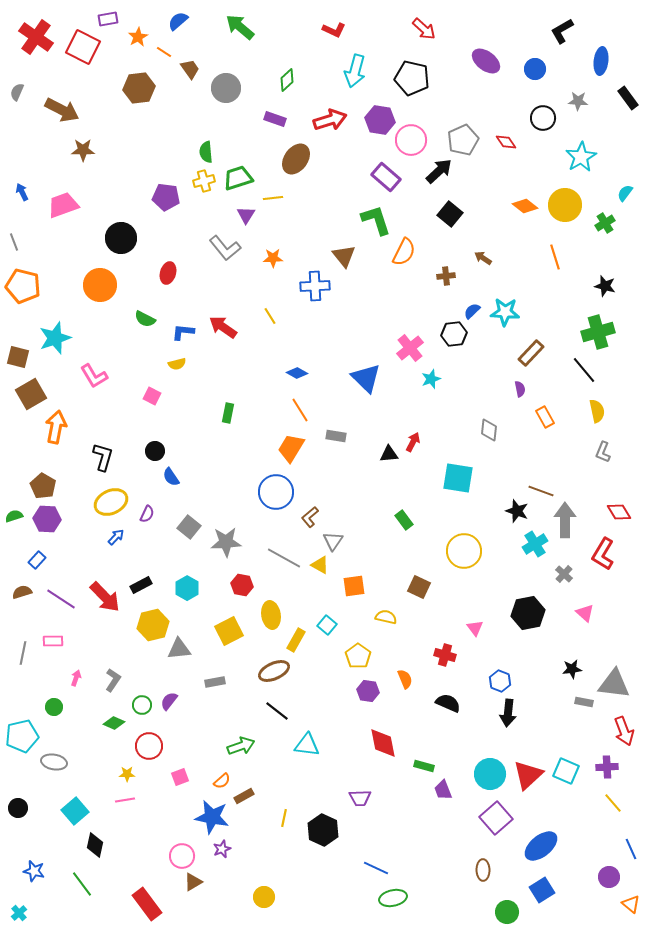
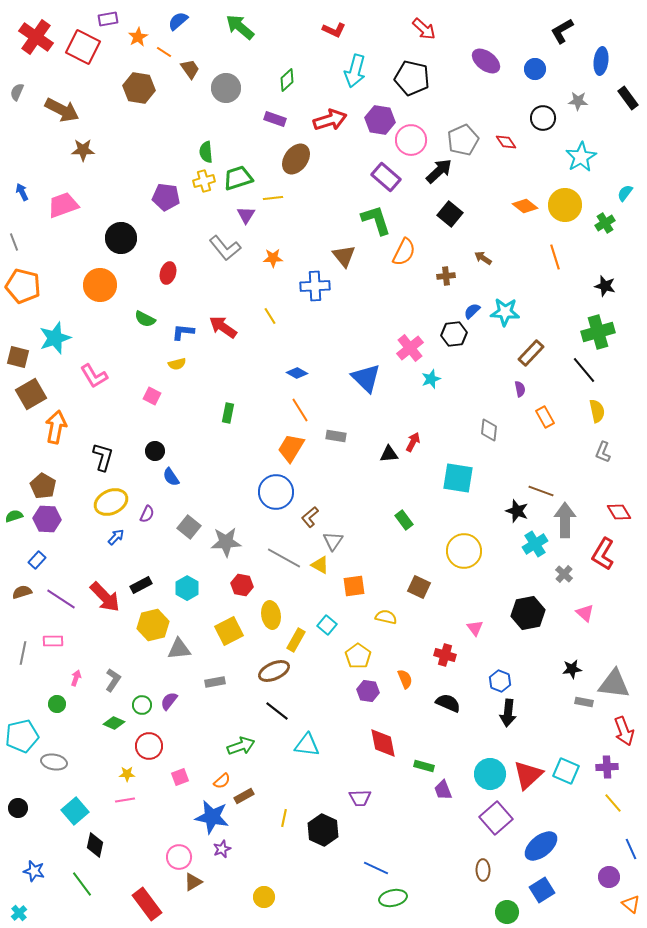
brown hexagon at (139, 88): rotated 16 degrees clockwise
green circle at (54, 707): moved 3 px right, 3 px up
pink circle at (182, 856): moved 3 px left, 1 px down
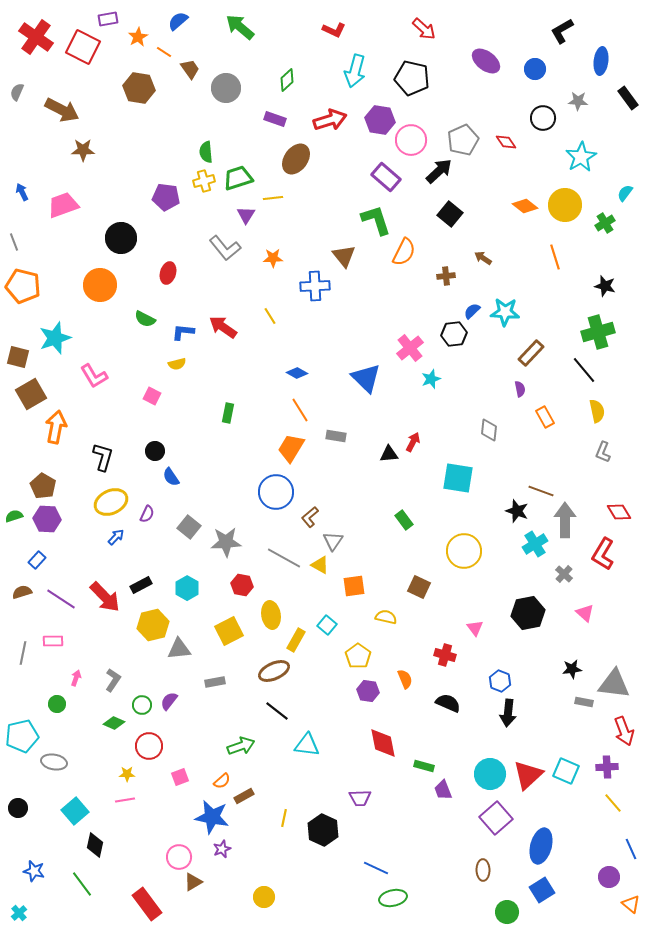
blue ellipse at (541, 846): rotated 36 degrees counterclockwise
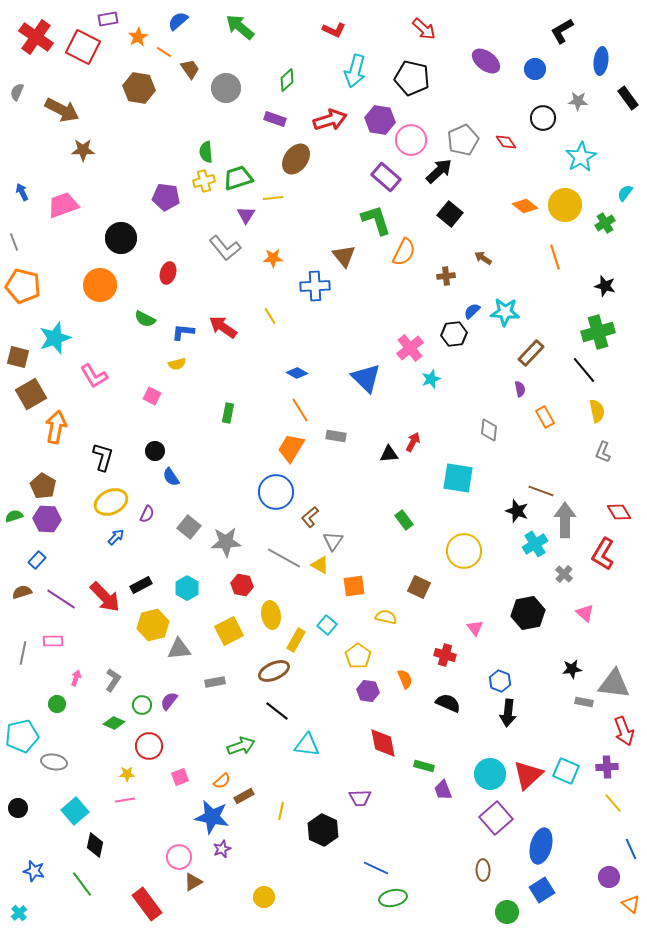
yellow line at (284, 818): moved 3 px left, 7 px up
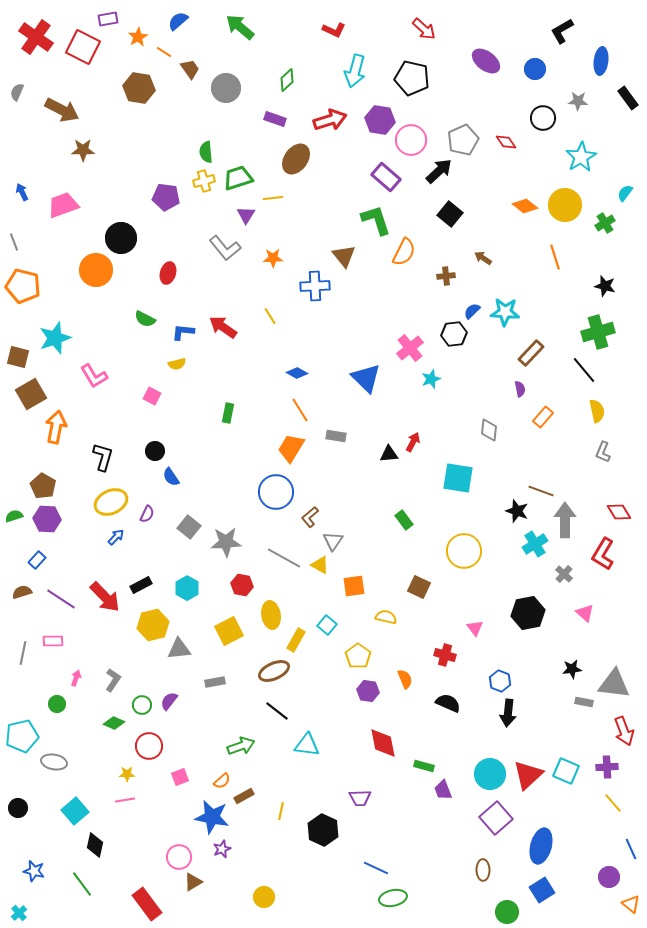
orange circle at (100, 285): moved 4 px left, 15 px up
orange rectangle at (545, 417): moved 2 px left; rotated 70 degrees clockwise
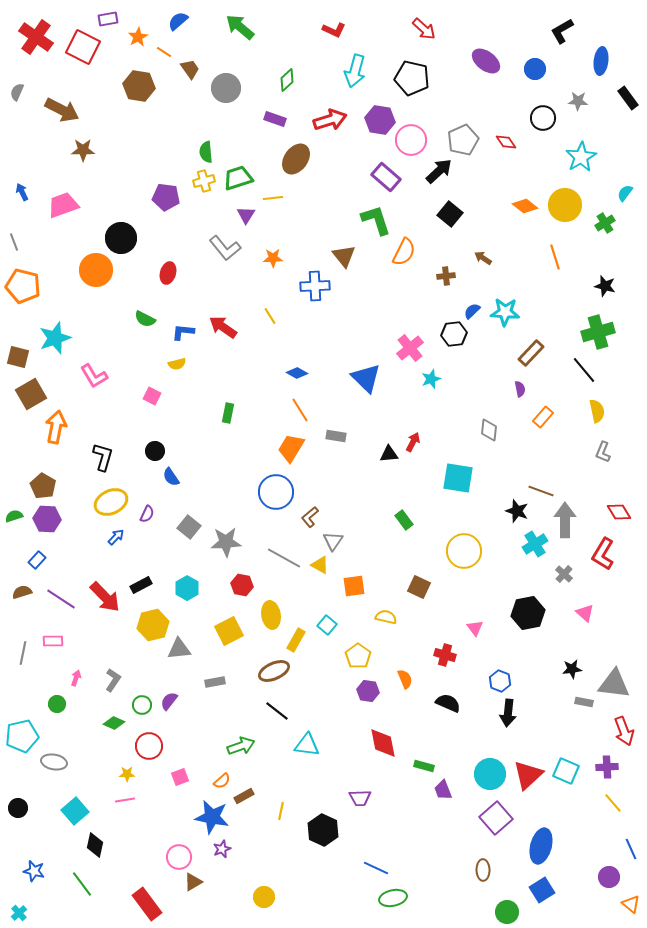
brown hexagon at (139, 88): moved 2 px up
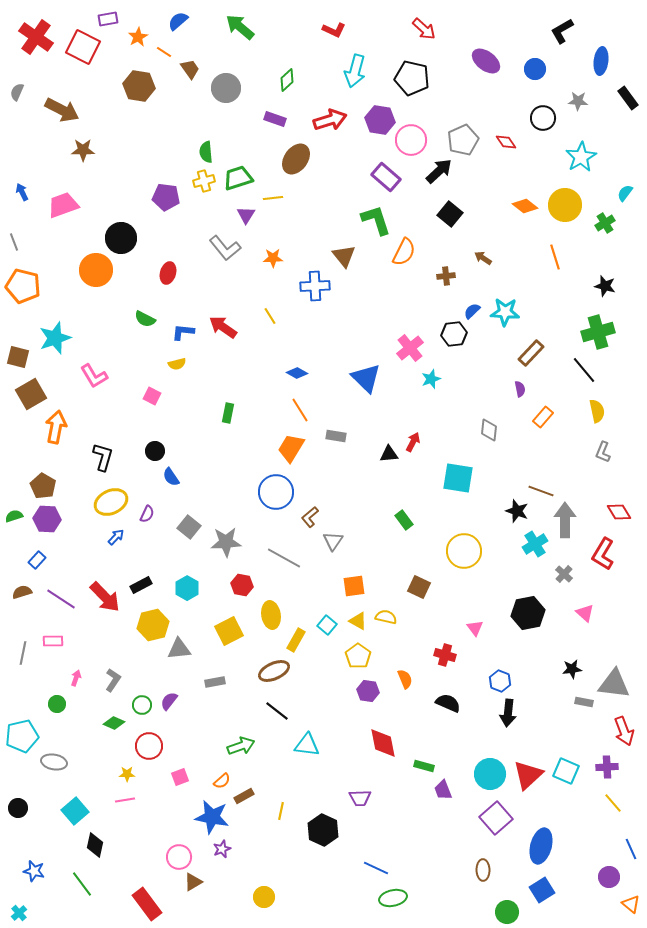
yellow triangle at (320, 565): moved 38 px right, 56 px down
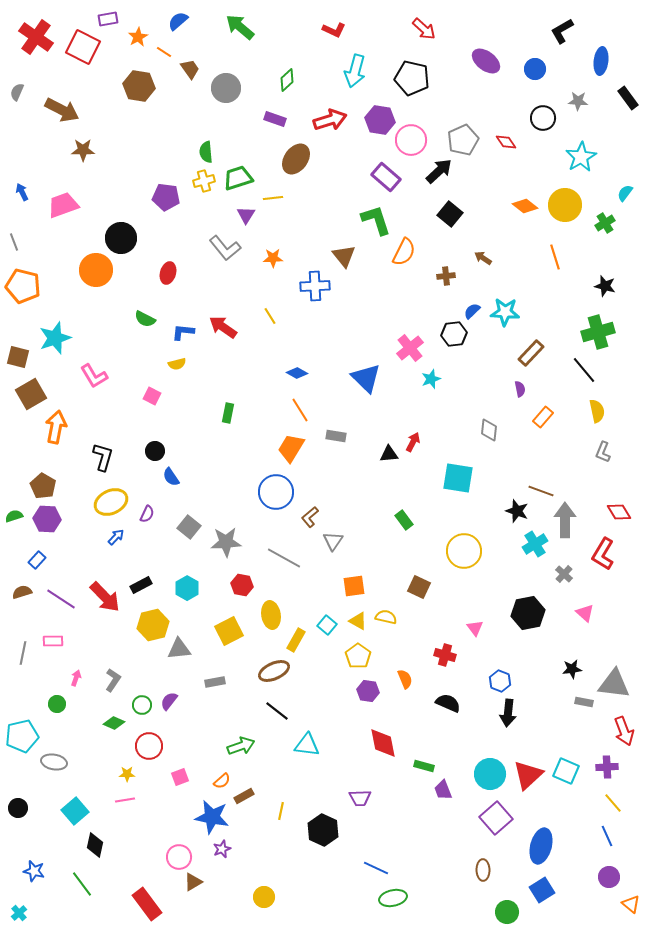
blue line at (631, 849): moved 24 px left, 13 px up
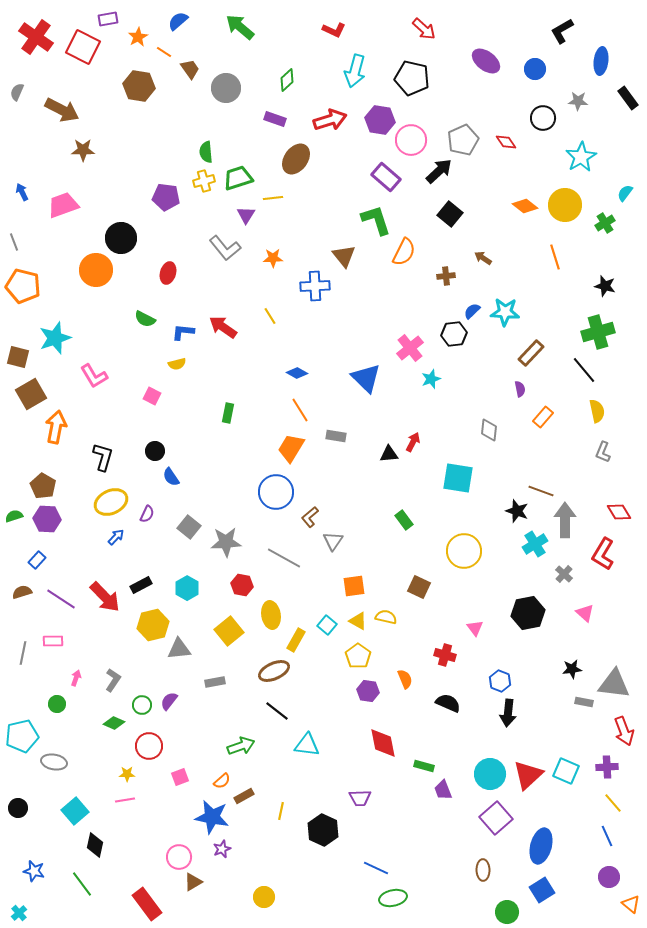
yellow square at (229, 631): rotated 12 degrees counterclockwise
